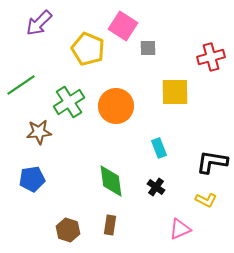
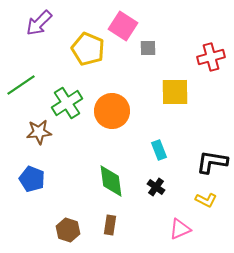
green cross: moved 2 px left, 1 px down
orange circle: moved 4 px left, 5 px down
cyan rectangle: moved 2 px down
blue pentagon: rotated 30 degrees clockwise
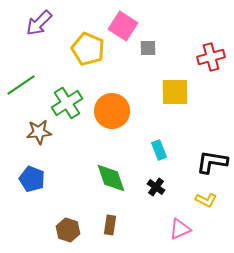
green diamond: moved 3 px up; rotated 12 degrees counterclockwise
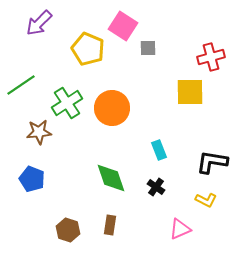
yellow square: moved 15 px right
orange circle: moved 3 px up
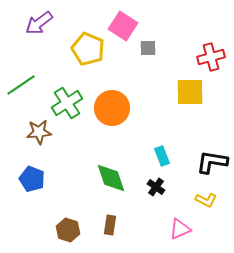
purple arrow: rotated 8 degrees clockwise
cyan rectangle: moved 3 px right, 6 px down
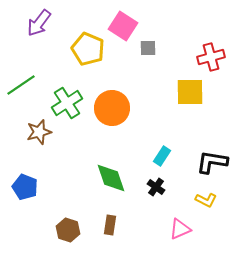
purple arrow: rotated 16 degrees counterclockwise
brown star: rotated 10 degrees counterclockwise
cyan rectangle: rotated 54 degrees clockwise
blue pentagon: moved 7 px left, 8 px down
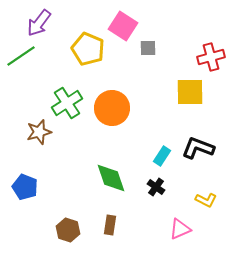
green line: moved 29 px up
black L-shape: moved 14 px left, 14 px up; rotated 12 degrees clockwise
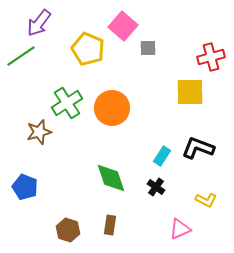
pink square: rotated 8 degrees clockwise
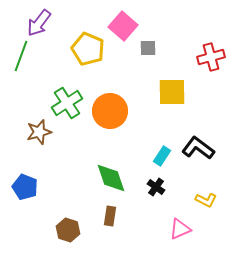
green line: rotated 36 degrees counterclockwise
yellow square: moved 18 px left
orange circle: moved 2 px left, 3 px down
black L-shape: rotated 16 degrees clockwise
brown rectangle: moved 9 px up
